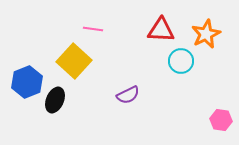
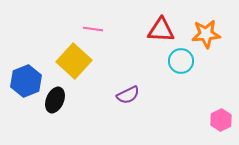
orange star: rotated 20 degrees clockwise
blue hexagon: moved 1 px left, 1 px up
pink hexagon: rotated 25 degrees clockwise
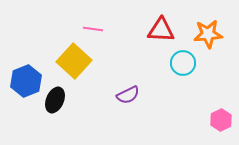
orange star: moved 2 px right
cyan circle: moved 2 px right, 2 px down
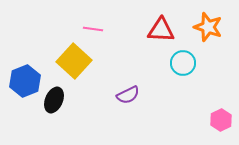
orange star: moved 7 px up; rotated 24 degrees clockwise
blue hexagon: moved 1 px left
black ellipse: moved 1 px left
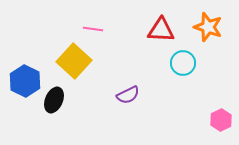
blue hexagon: rotated 12 degrees counterclockwise
